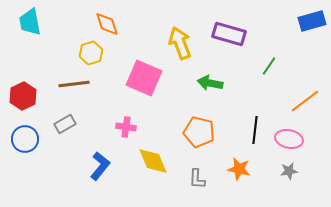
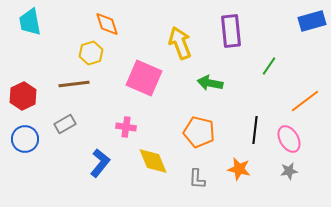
purple rectangle: moved 2 px right, 3 px up; rotated 68 degrees clockwise
pink ellipse: rotated 48 degrees clockwise
blue L-shape: moved 3 px up
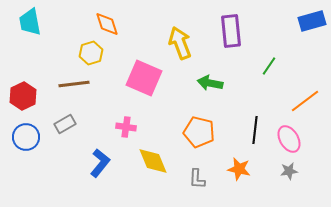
blue circle: moved 1 px right, 2 px up
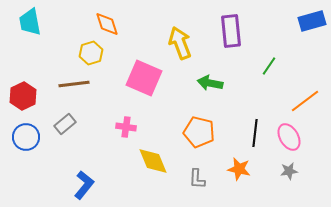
gray rectangle: rotated 10 degrees counterclockwise
black line: moved 3 px down
pink ellipse: moved 2 px up
blue L-shape: moved 16 px left, 22 px down
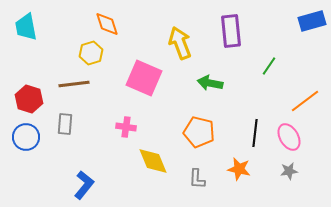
cyan trapezoid: moved 4 px left, 5 px down
red hexagon: moved 6 px right, 3 px down; rotated 16 degrees counterclockwise
gray rectangle: rotated 45 degrees counterclockwise
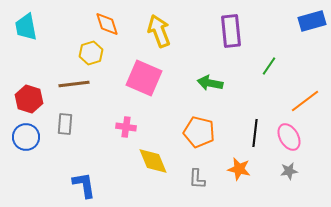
yellow arrow: moved 21 px left, 12 px up
blue L-shape: rotated 48 degrees counterclockwise
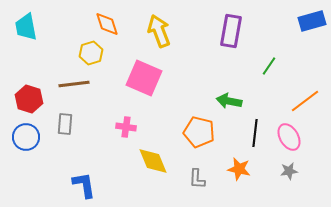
purple rectangle: rotated 16 degrees clockwise
green arrow: moved 19 px right, 18 px down
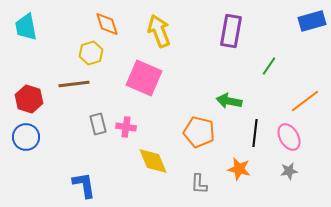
gray rectangle: moved 33 px right; rotated 20 degrees counterclockwise
gray L-shape: moved 2 px right, 5 px down
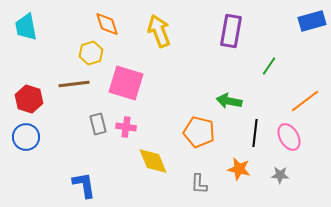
pink square: moved 18 px left, 5 px down; rotated 6 degrees counterclockwise
gray star: moved 9 px left, 4 px down; rotated 12 degrees clockwise
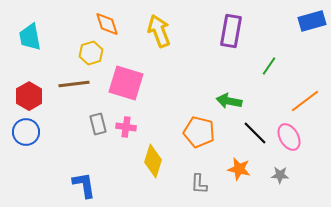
cyan trapezoid: moved 4 px right, 10 px down
red hexagon: moved 3 px up; rotated 12 degrees clockwise
black line: rotated 52 degrees counterclockwise
blue circle: moved 5 px up
yellow diamond: rotated 40 degrees clockwise
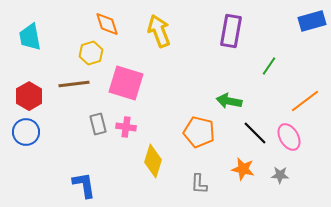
orange star: moved 4 px right
